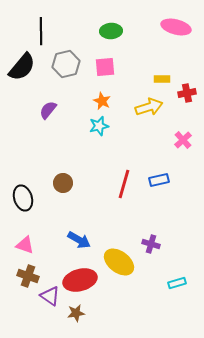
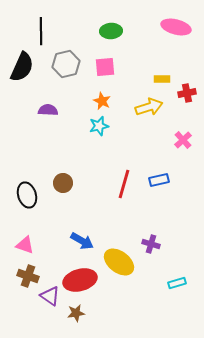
black semicircle: rotated 16 degrees counterclockwise
purple semicircle: rotated 54 degrees clockwise
black ellipse: moved 4 px right, 3 px up
blue arrow: moved 3 px right, 1 px down
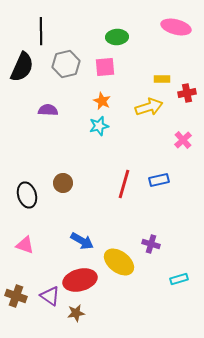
green ellipse: moved 6 px right, 6 px down
brown cross: moved 12 px left, 20 px down
cyan rectangle: moved 2 px right, 4 px up
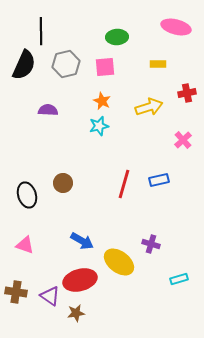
black semicircle: moved 2 px right, 2 px up
yellow rectangle: moved 4 px left, 15 px up
brown cross: moved 4 px up; rotated 10 degrees counterclockwise
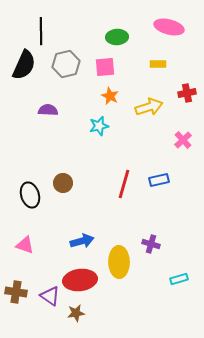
pink ellipse: moved 7 px left
orange star: moved 8 px right, 5 px up
black ellipse: moved 3 px right
blue arrow: rotated 45 degrees counterclockwise
yellow ellipse: rotated 52 degrees clockwise
red ellipse: rotated 8 degrees clockwise
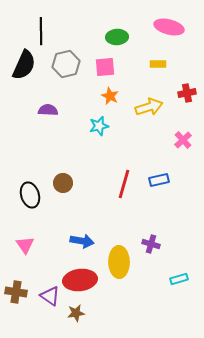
blue arrow: rotated 25 degrees clockwise
pink triangle: rotated 36 degrees clockwise
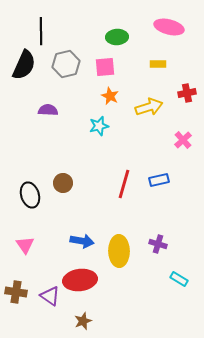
purple cross: moved 7 px right
yellow ellipse: moved 11 px up
cyan rectangle: rotated 48 degrees clockwise
brown star: moved 7 px right, 8 px down; rotated 12 degrees counterclockwise
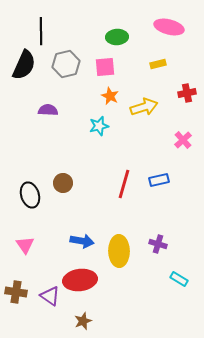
yellow rectangle: rotated 14 degrees counterclockwise
yellow arrow: moved 5 px left
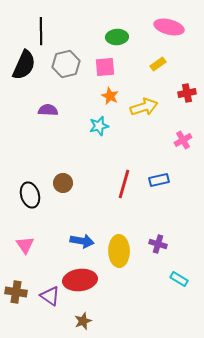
yellow rectangle: rotated 21 degrees counterclockwise
pink cross: rotated 12 degrees clockwise
